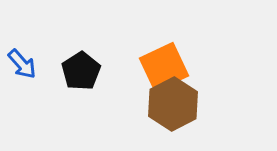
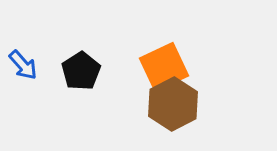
blue arrow: moved 1 px right, 1 px down
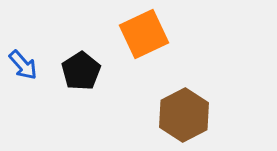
orange square: moved 20 px left, 33 px up
brown hexagon: moved 11 px right, 11 px down
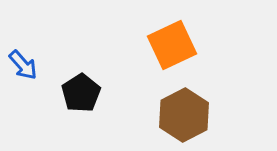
orange square: moved 28 px right, 11 px down
black pentagon: moved 22 px down
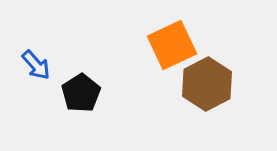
blue arrow: moved 13 px right
brown hexagon: moved 23 px right, 31 px up
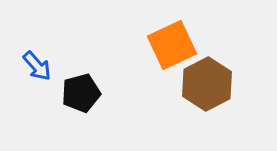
blue arrow: moved 1 px right, 1 px down
black pentagon: rotated 18 degrees clockwise
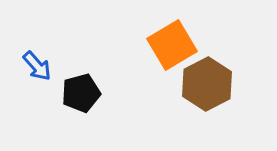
orange square: rotated 6 degrees counterclockwise
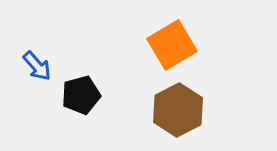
brown hexagon: moved 29 px left, 26 px down
black pentagon: moved 2 px down
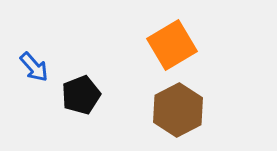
blue arrow: moved 3 px left, 1 px down
black pentagon: rotated 6 degrees counterclockwise
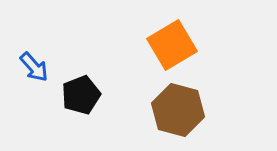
brown hexagon: rotated 18 degrees counterclockwise
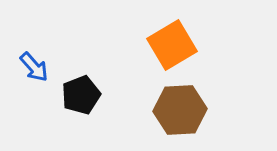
brown hexagon: moved 2 px right; rotated 18 degrees counterclockwise
